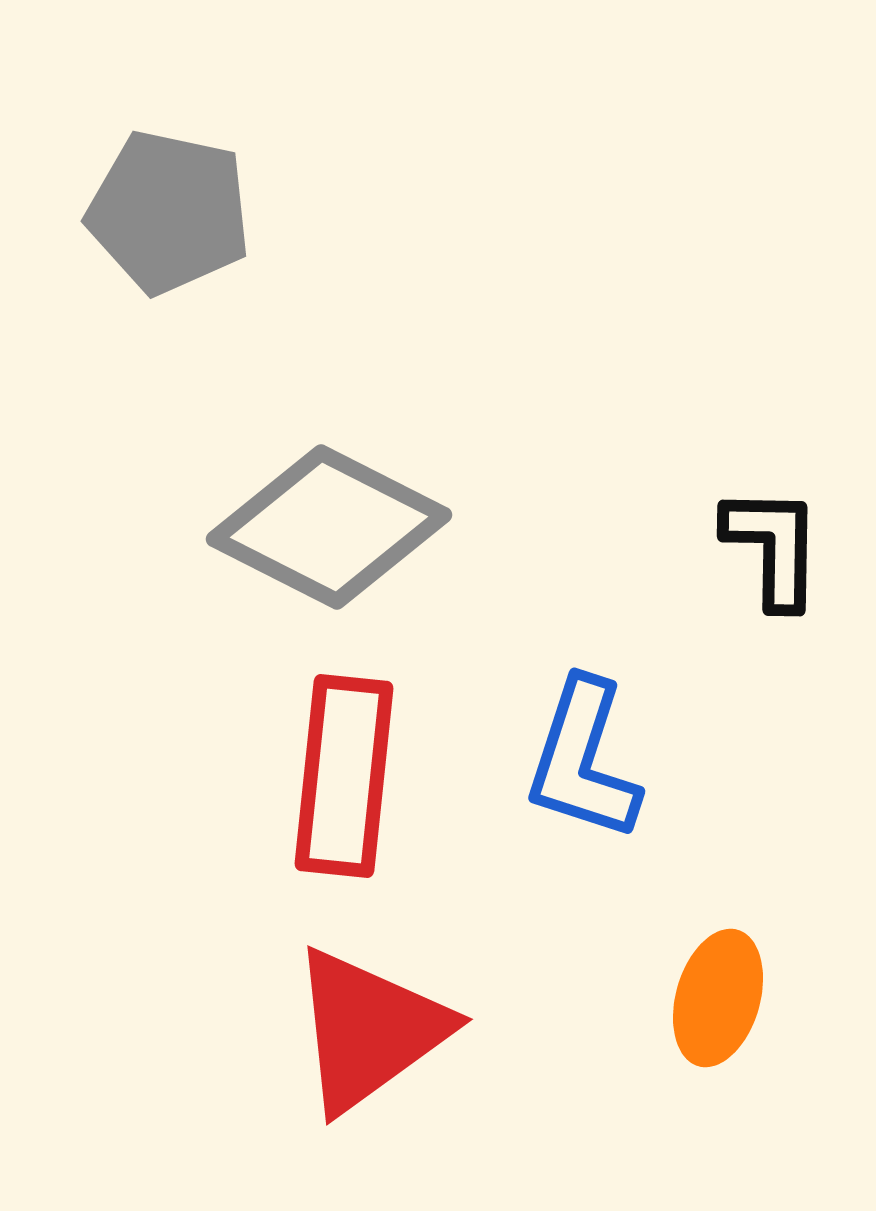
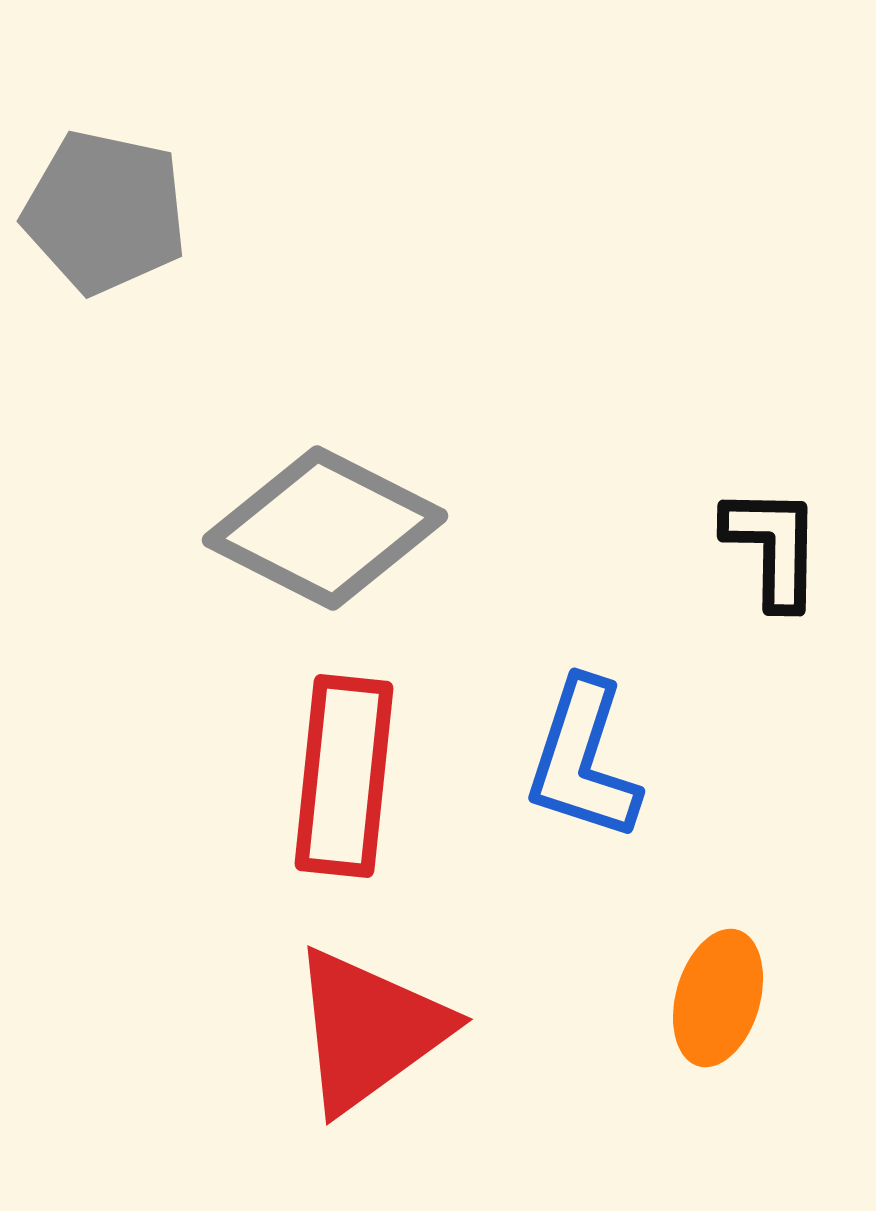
gray pentagon: moved 64 px left
gray diamond: moved 4 px left, 1 px down
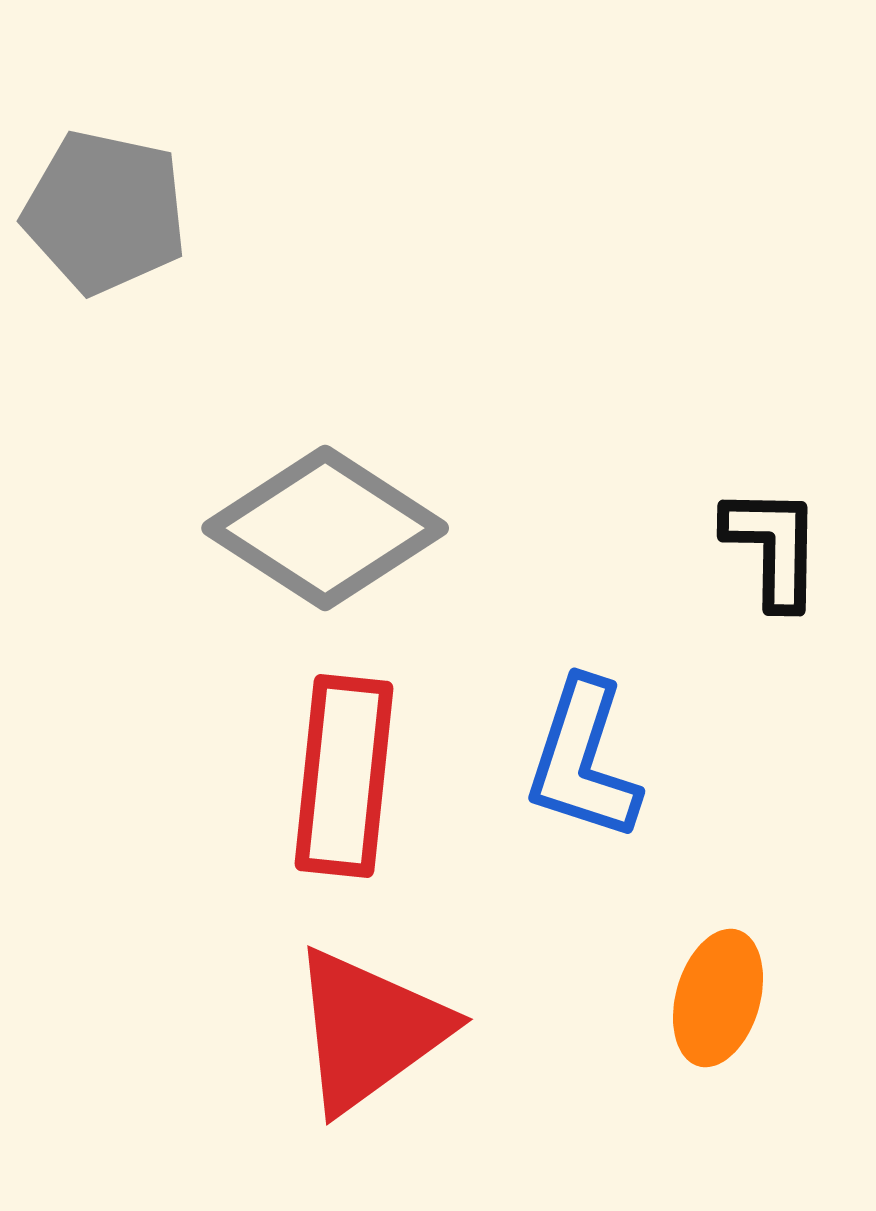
gray diamond: rotated 6 degrees clockwise
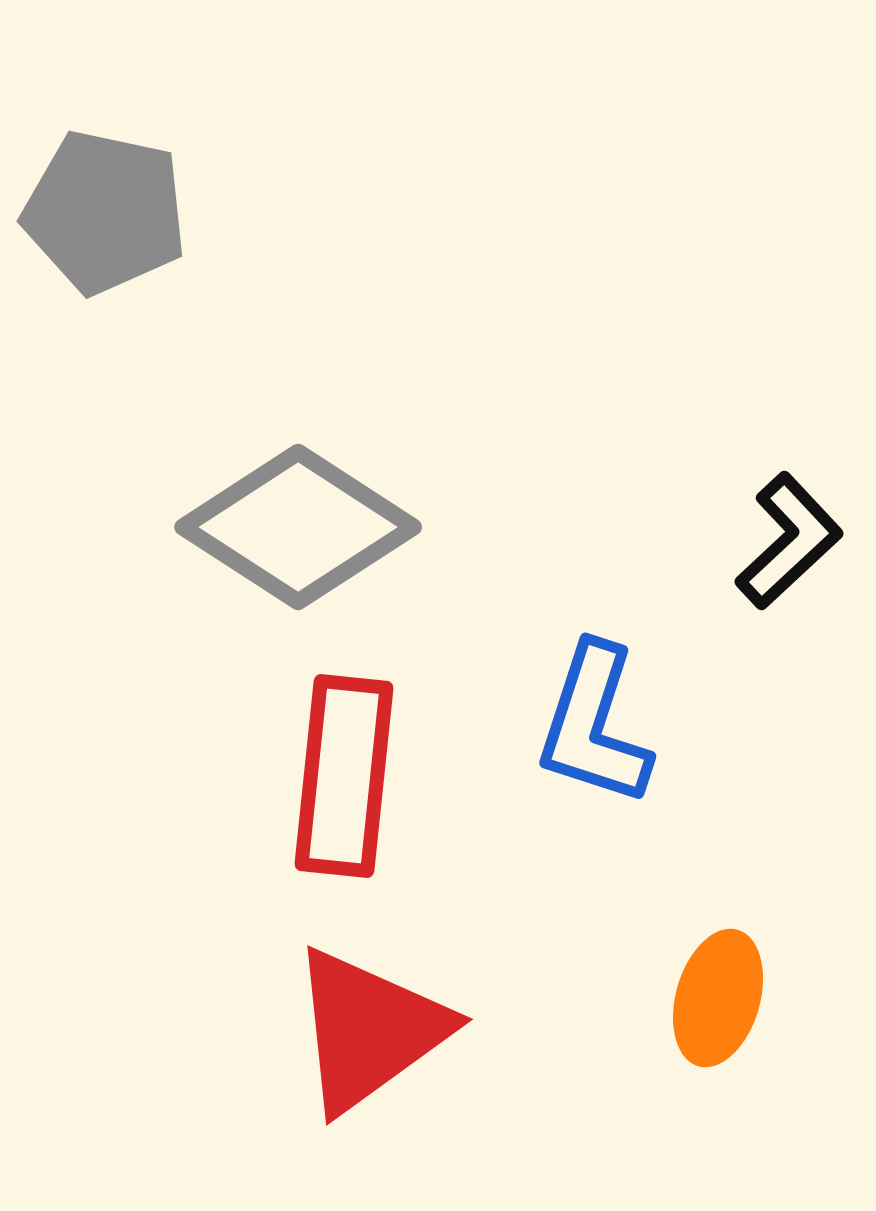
gray diamond: moved 27 px left, 1 px up
black L-shape: moved 16 px right, 6 px up; rotated 46 degrees clockwise
blue L-shape: moved 11 px right, 35 px up
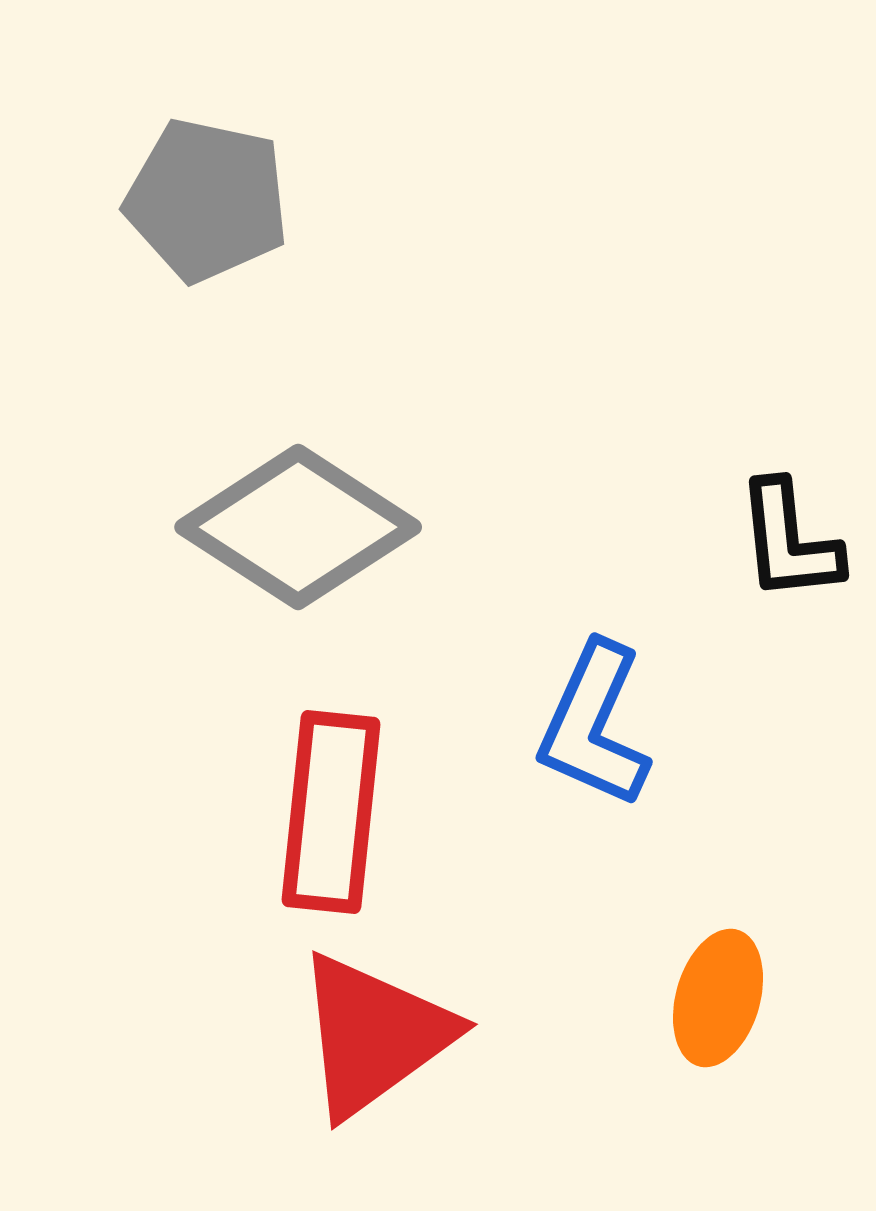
gray pentagon: moved 102 px right, 12 px up
black L-shape: rotated 127 degrees clockwise
blue L-shape: rotated 6 degrees clockwise
red rectangle: moved 13 px left, 36 px down
red triangle: moved 5 px right, 5 px down
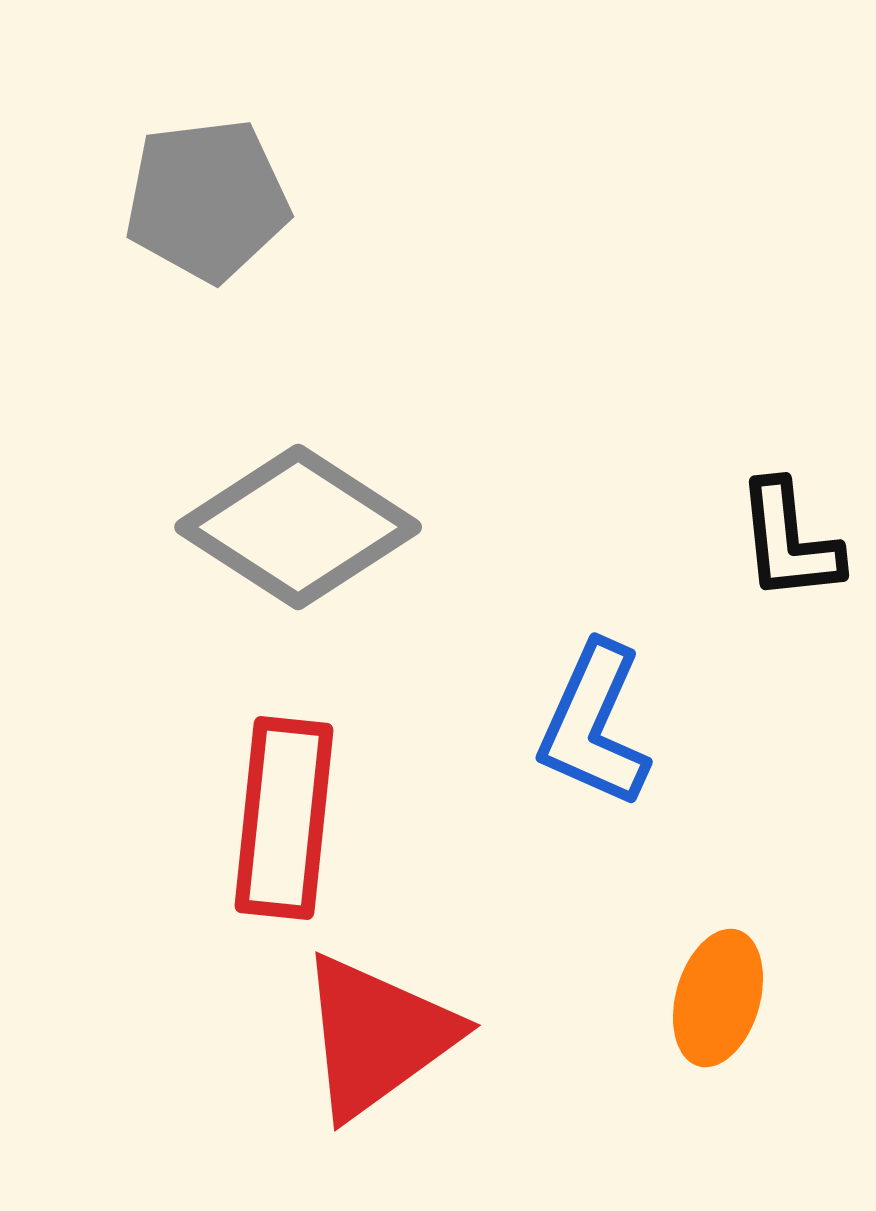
gray pentagon: rotated 19 degrees counterclockwise
red rectangle: moved 47 px left, 6 px down
red triangle: moved 3 px right, 1 px down
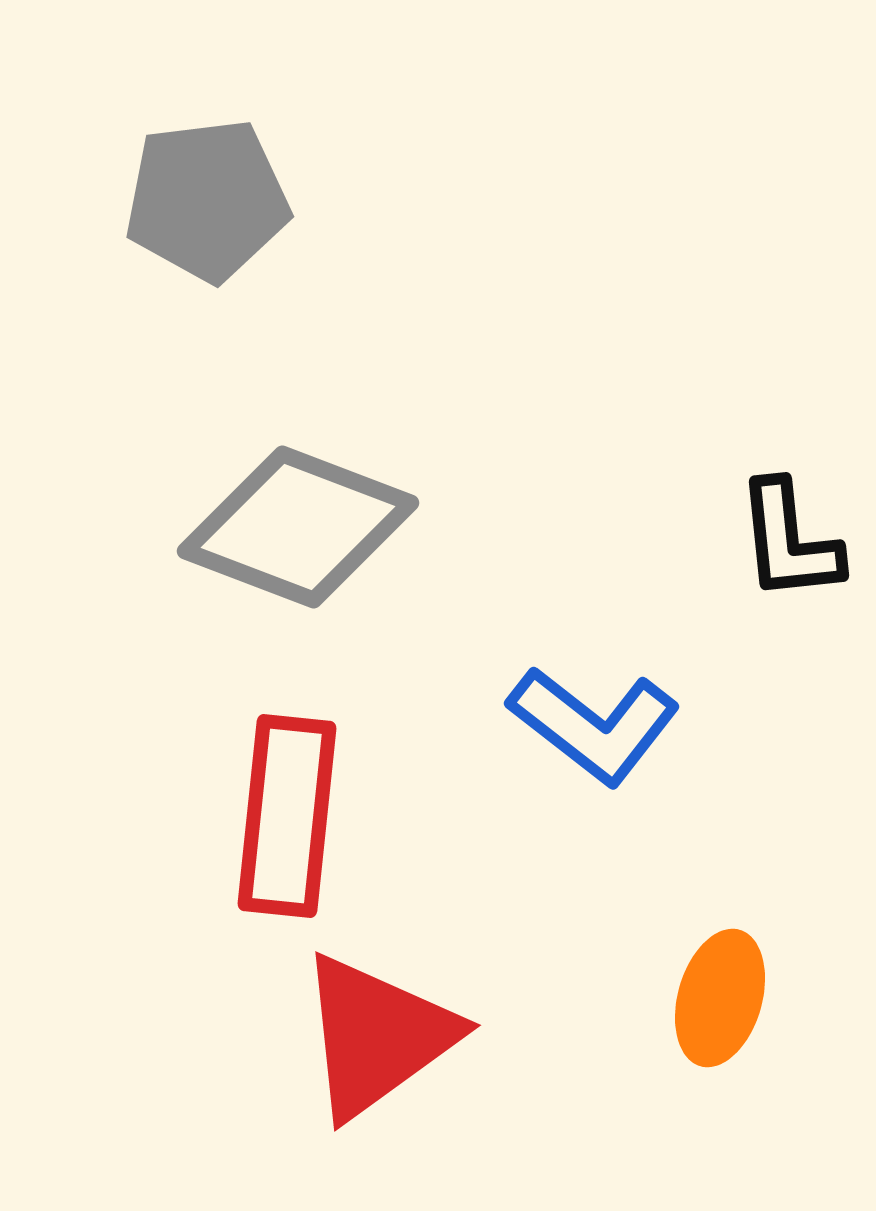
gray diamond: rotated 12 degrees counterclockwise
blue L-shape: rotated 76 degrees counterclockwise
red rectangle: moved 3 px right, 2 px up
orange ellipse: moved 2 px right
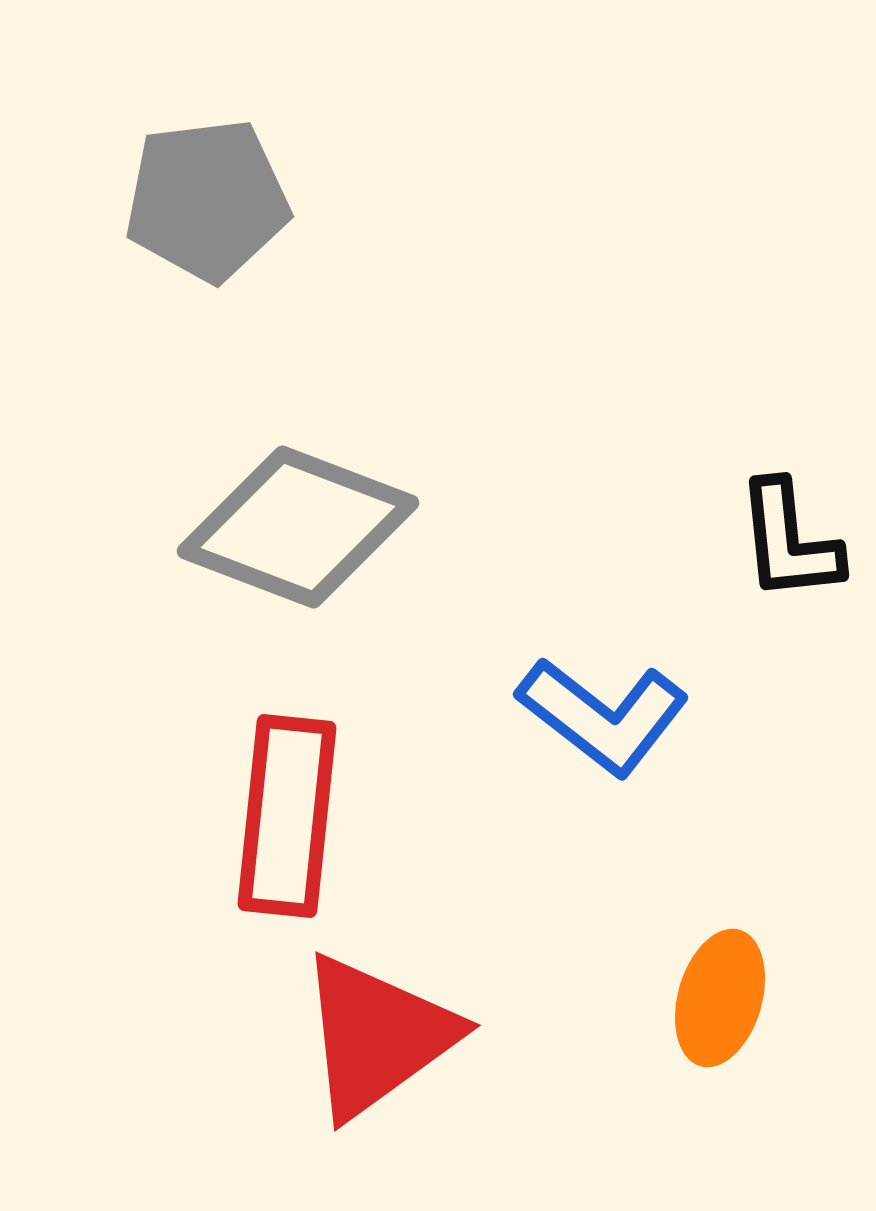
blue L-shape: moved 9 px right, 9 px up
